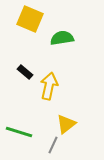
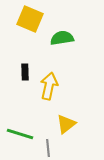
black rectangle: rotated 49 degrees clockwise
green line: moved 1 px right, 2 px down
gray line: moved 5 px left, 3 px down; rotated 30 degrees counterclockwise
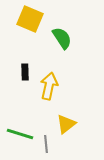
green semicircle: rotated 65 degrees clockwise
gray line: moved 2 px left, 4 px up
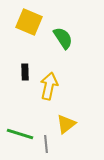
yellow square: moved 1 px left, 3 px down
green semicircle: moved 1 px right
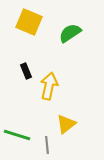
green semicircle: moved 7 px right, 5 px up; rotated 90 degrees counterclockwise
black rectangle: moved 1 px right, 1 px up; rotated 21 degrees counterclockwise
green line: moved 3 px left, 1 px down
gray line: moved 1 px right, 1 px down
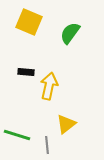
green semicircle: rotated 20 degrees counterclockwise
black rectangle: moved 1 px down; rotated 63 degrees counterclockwise
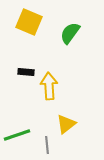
yellow arrow: rotated 16 degrees counterclockwise
green line: rotated 36 degrees counterclockwise
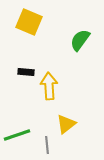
green semicircle: moved 10 px right, 7 px down
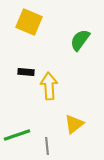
yellow triangle: moved 8 px right
gray line: moved 1 px down
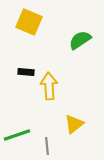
green semicircle: rotated 20 degrees clockwise
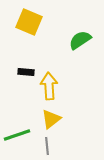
yellow triangle: moved 23 px left, 5 px up
